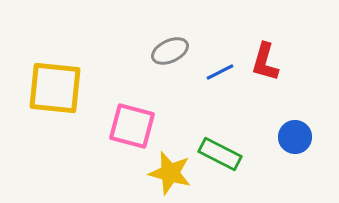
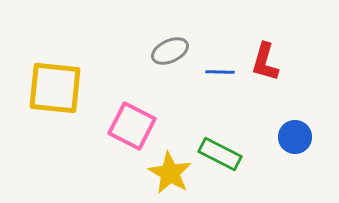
blue line: rotated 28 degrees clockwise
pink square: rotated 12 degrees clockwise
yellow star: rotated 15 degrees clockwise
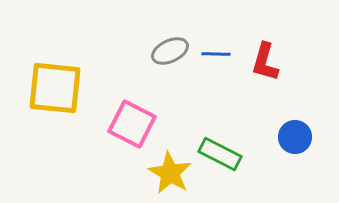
blue line: moved 4 px left, 18 px up
pink square: moved 2 px up
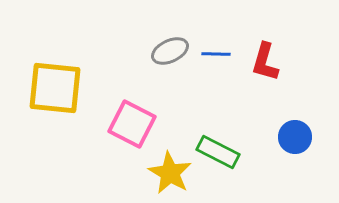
green rectangle: moved 2 px left, 2 px up
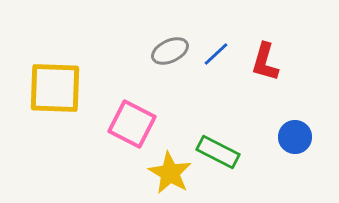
blue line: rotated 44 degrees counterclockwise
yellow square: rotated 4 degrees counterclockwise
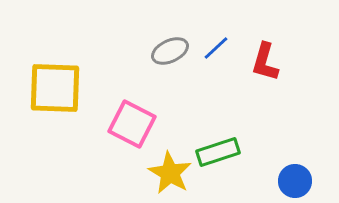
blue line: moved 6 px up
blue circle: moved 44 px down
green rectangle: rotated 45 degrees counterclockwise
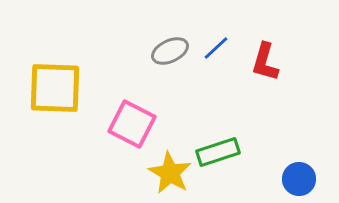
blue circle: moved 4 px right, 2 px up
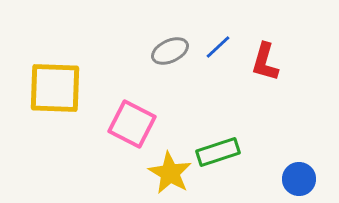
blue line: moved 2 px right, 1 px up
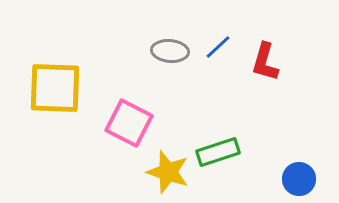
gray ellipse: rotated 30 degrees clockwise
pink square: moved 3 px left, 1 px up
yellow star: moved 2 px left, 1 px up; rotated 12 degrees counterclockwise
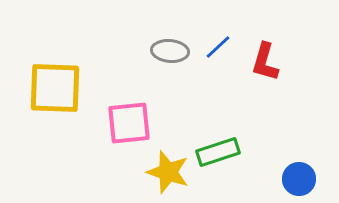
pink square: rotated 33 degrees counterclockwise
